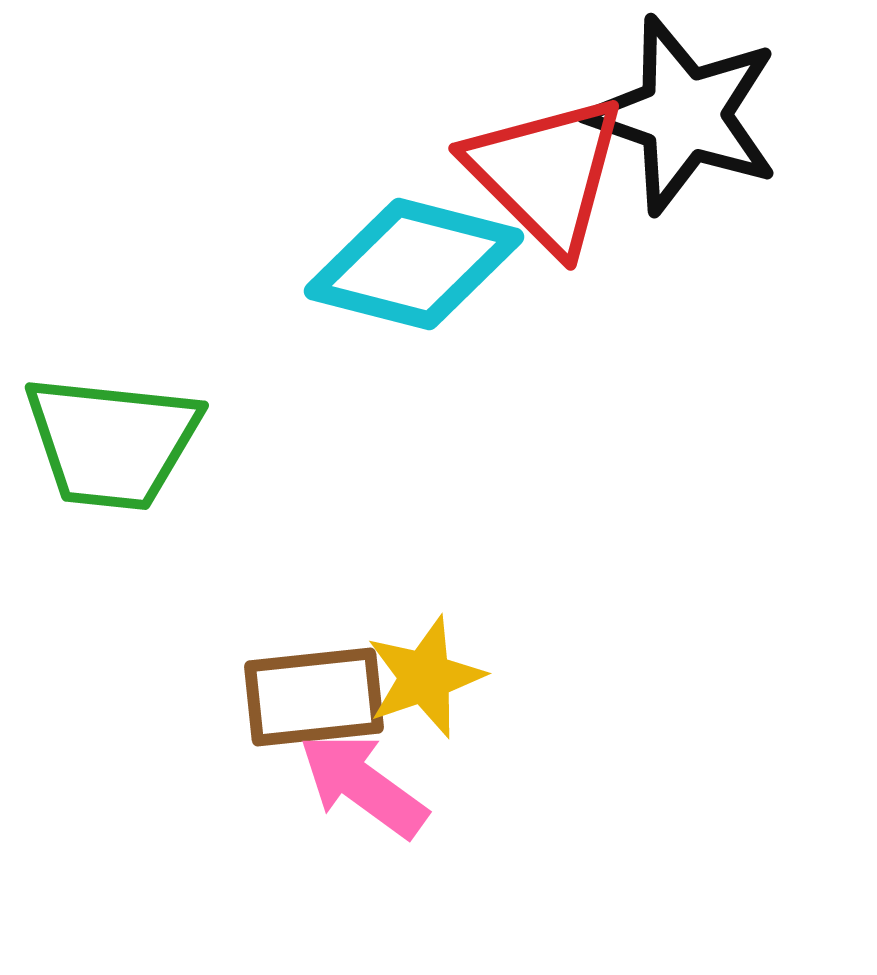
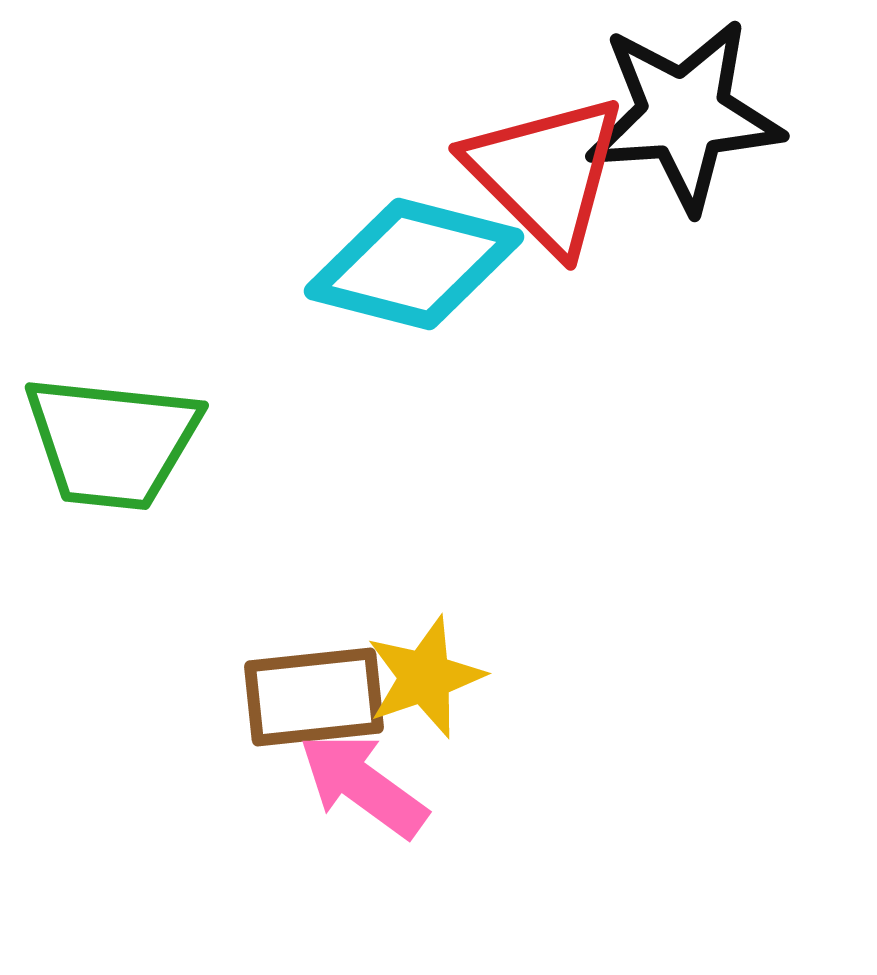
black star: rotated 23 degrees counterclockwise
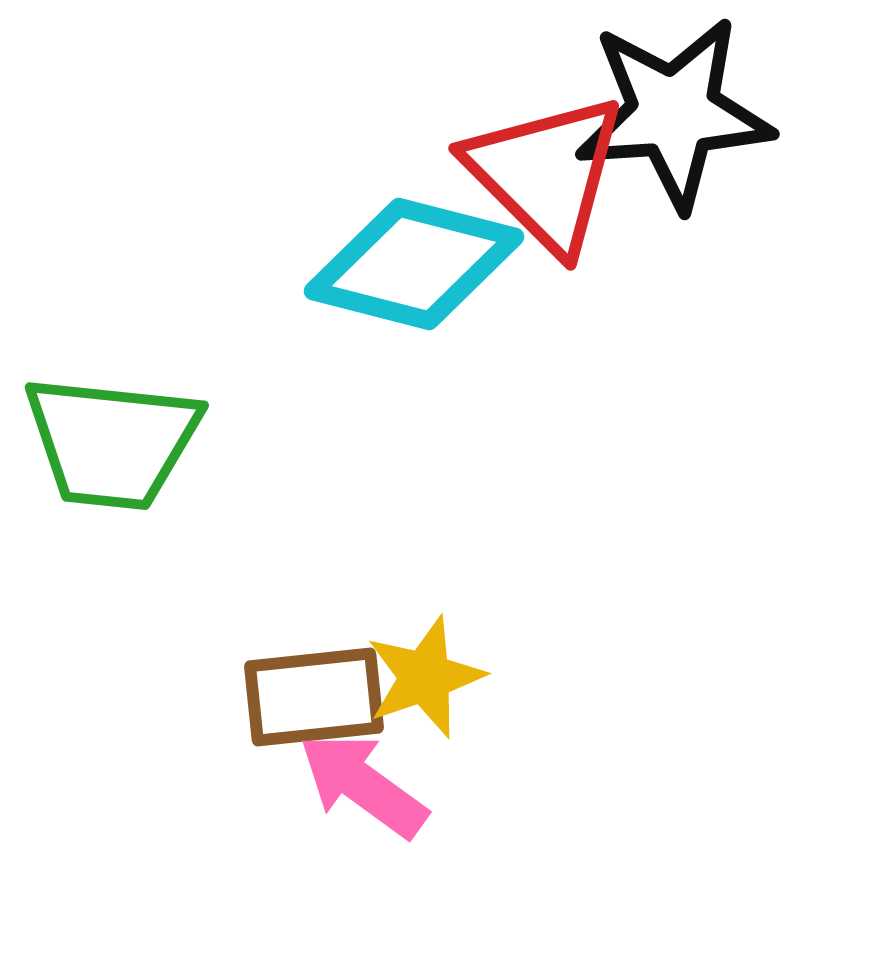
black star: moved 10 px left, 2 px up
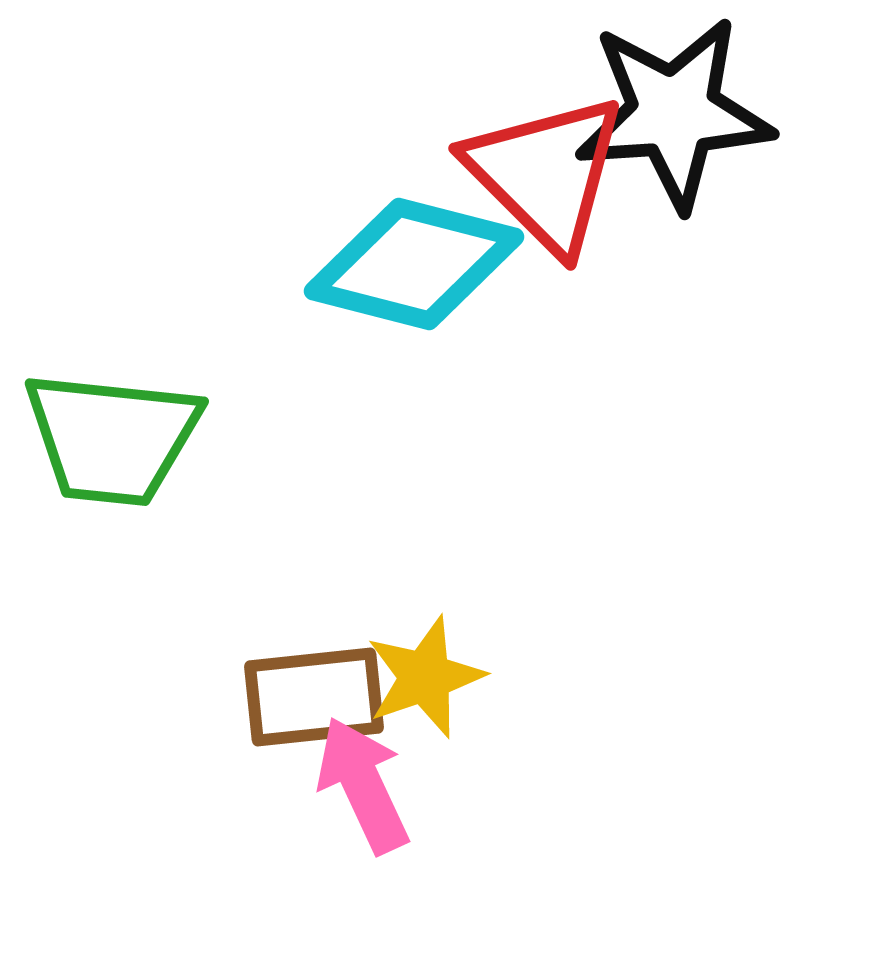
green trapezoid: moved 4 px up
pink arrow: rotated 29 degrees clockwise
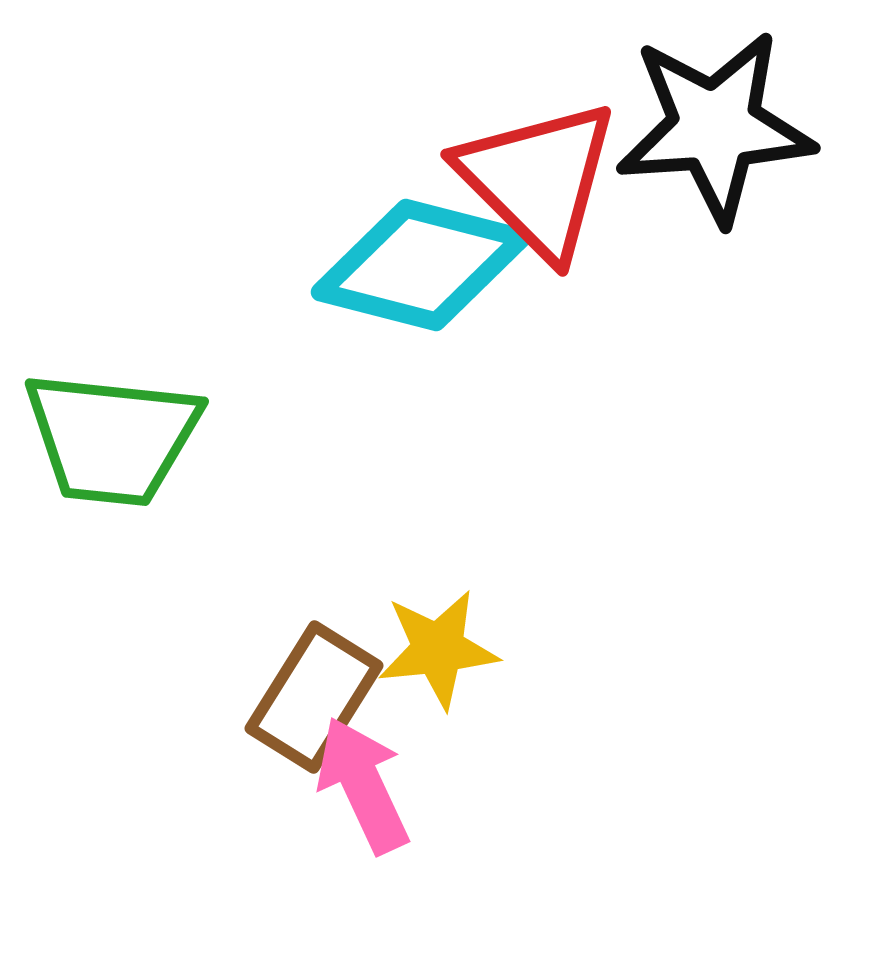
black star: moved 41 px right, 14 px down
red triangle: moved 8 px left, 6 px down
cyan diamond: moved 7 px right, 1 px down
yellow star: moved 13 px right, 28 px up; rotated 13 degrees clockwise
brown rectangle: rotated 52 degrees counterclockwise
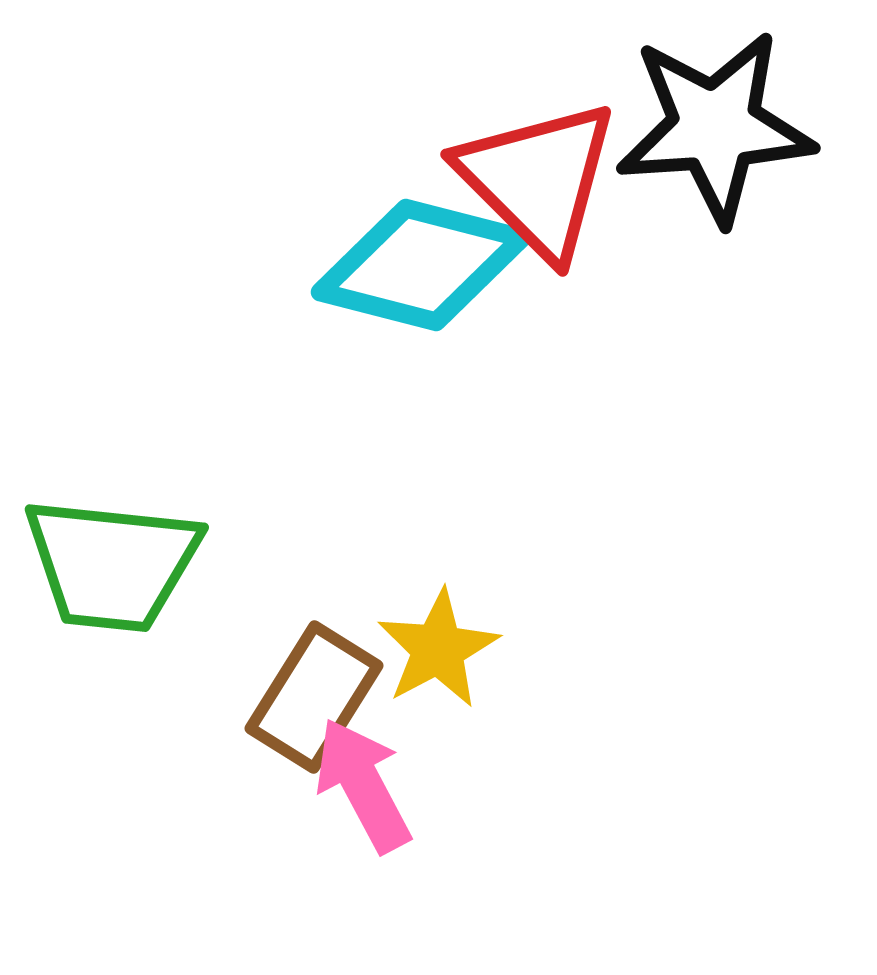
green trapezoid: moved 126 px down
yellow star: rotated 22 degrees counterclockwise
pink arrow: rotated 3 degrees counterclockwise
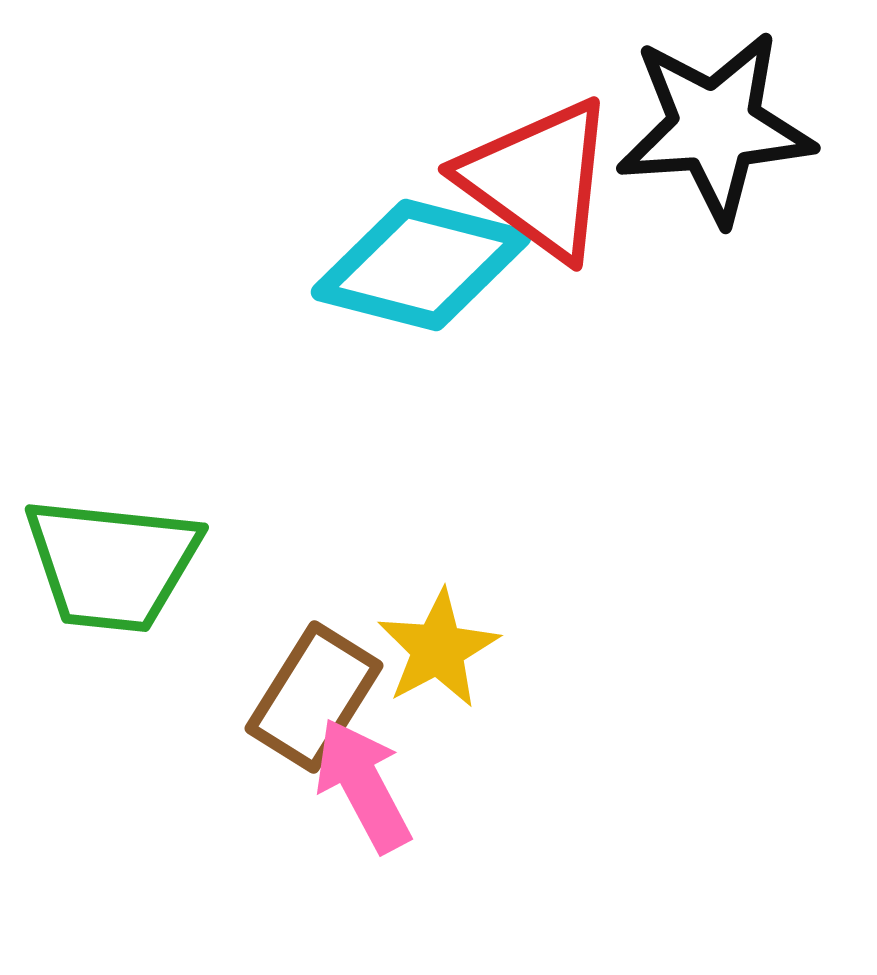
red triangle: rotated 9 degrees counterclockwise
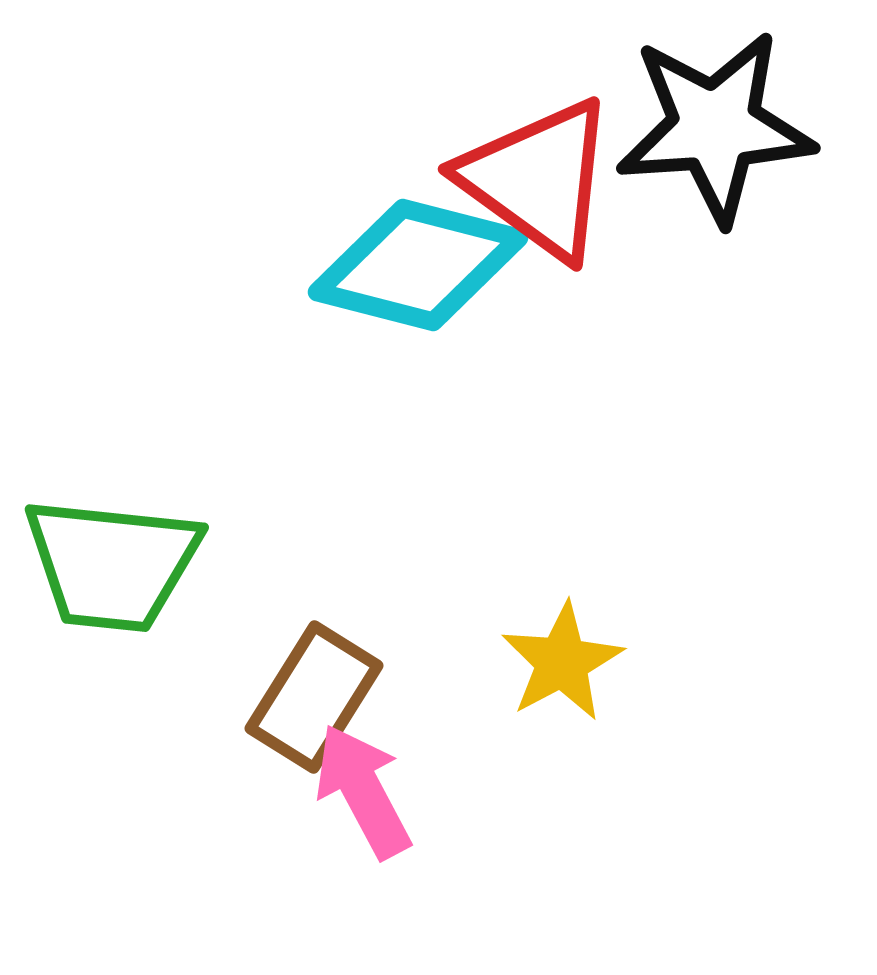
cyan diamond: moved 3 px left
yellow star: moved 124 px right, 13 px down
pink arrow: moved 6 px down
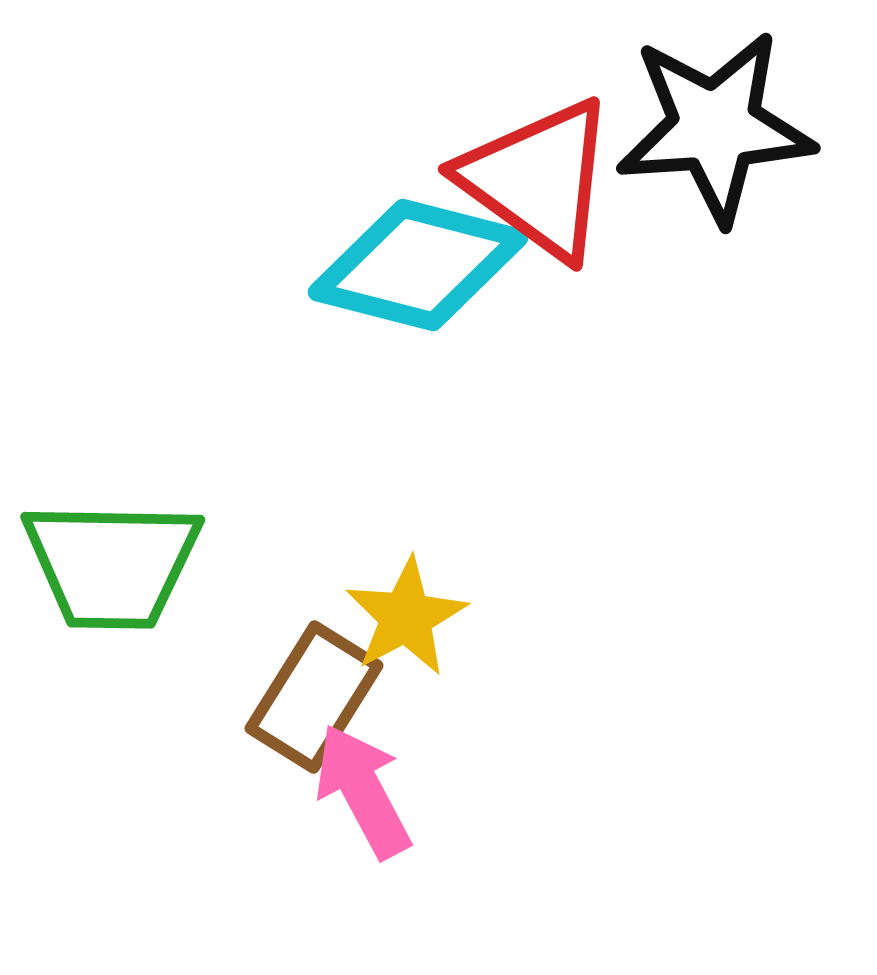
green trapezoid: rotated 5 degrees counterclockwise
yellow star: moved 156 px left, 45 px up
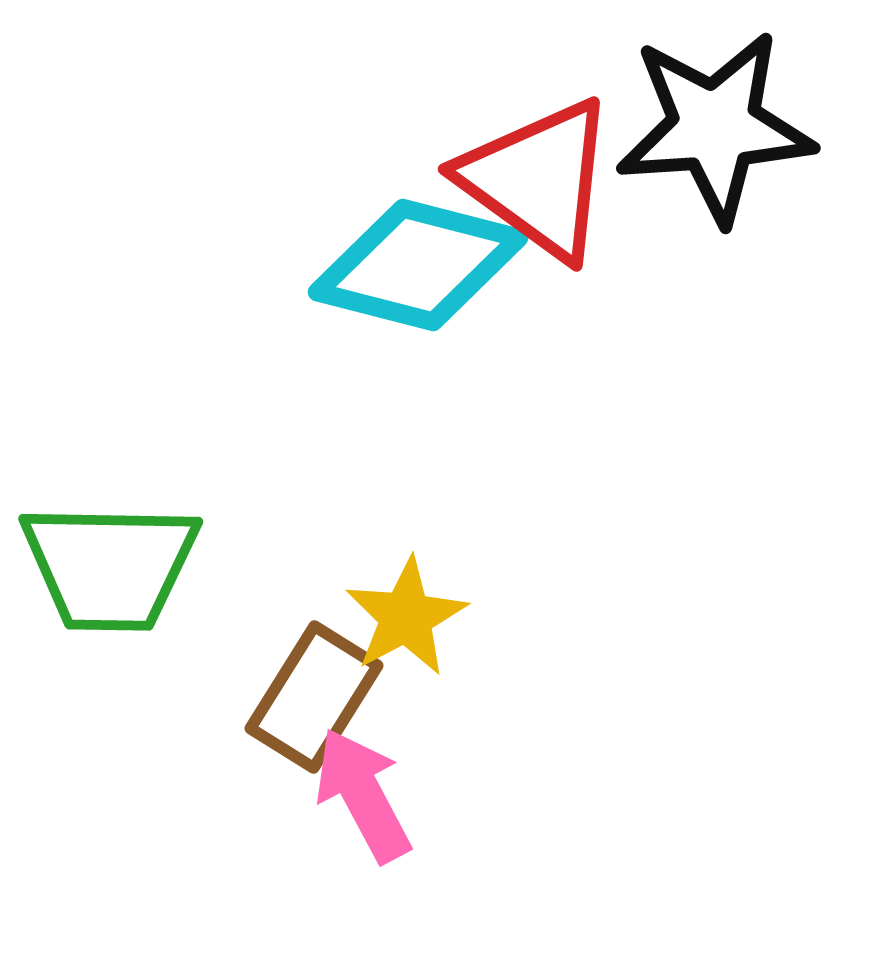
green trapezoid: moved 2 px left, 2 px down
pink arrow: moved 4 px down
